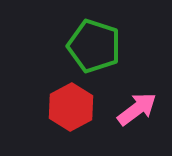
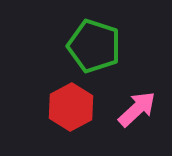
pink arrow: rotated 6 degrees counterclockwise
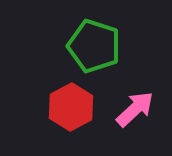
pink arrow: moved 2 px left
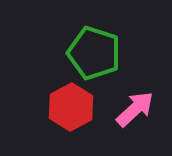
green pentagon: moved 7 px down
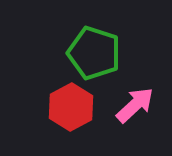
pink arrow: moved 4 px up
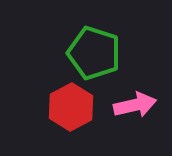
pink arrow: rotated 30 degrees clockwise
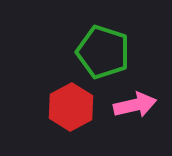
green pentagon: moved 9 px right, 1 px up
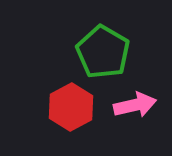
green pentagon: rotated 12 degrees clockwise
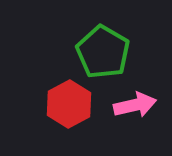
red hexagon: moved 2 px left, 3 px up
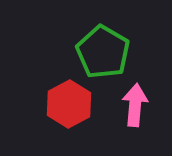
pink arrow: rotated 72 degrees counterclockwise
